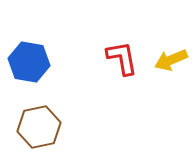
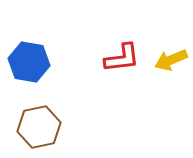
red L-shape: rotated 93 degrees clockwise
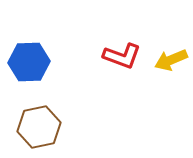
red L-shape: moved 2 px up; rotated 27 degrees clockwise
blue hexagon: rotated 12 degrees counterclockwise
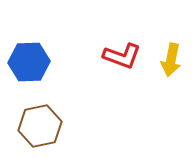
yellow arrow: rotated 56 degrees counterclockwise
brown hexagon: moved 1 px right, 1 px up
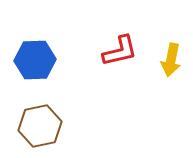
red L-shape: moved 2 px left, 5 px up; rotated 33 degrees counterclockwise
blue hexagon: moved 6 px right, 2 px up
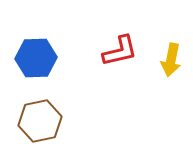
blue hexagon: moved 1 px right, 2 px up
brown hexagon: moved 5 px up
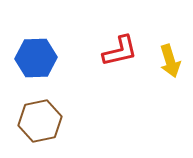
yellow arrow: moved 1 px left, 1 px down; rotated 28 degrees counterclockwise
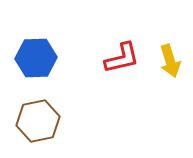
red L-shape: moved 2 px right, 7 px down
brown hexagon: moved 2 px left
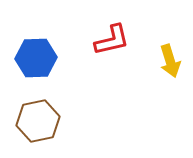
red L-shape: moved 10 px left, 18 px up
